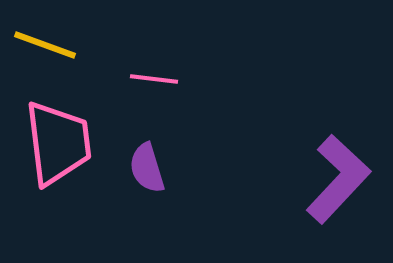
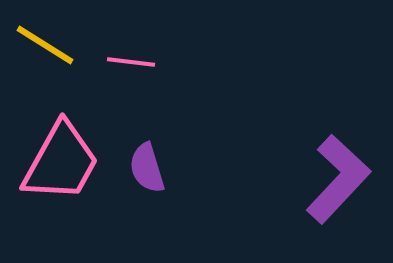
yellow line: rotated 12 degrees clockwise
pink line: moved 23 px left, 17 px up
pink trapezoid: moved 3 px right, 19 px down; rotated 36 degrees clockwise
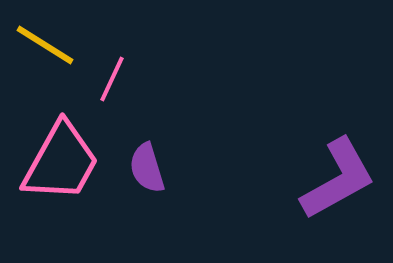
pink line: moved 19 px left, 17 px down; rotated 72 degrees counterclockwise
purple L-shape: rotated 18 degrees clockwise
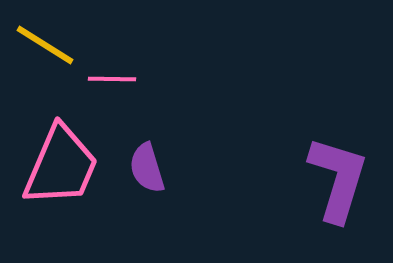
pink line: rotated 66 degrees clockwise
pink trapezoid: moved 4 px down; rotated 6 degrees counterclockwise
purple L-shape: rotated 44 degrees counterclockwise
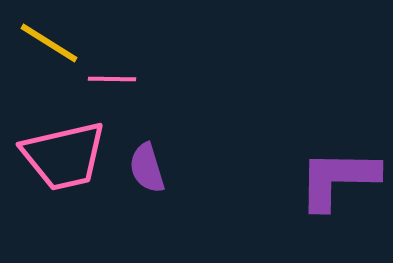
yellow line: moved 4 px right, 2 px up
pink trapezoid: moved 3 px right, 10 px up; rotated 54 degrees clockwise
purple L-shape: rotated 106 degrees counterclockwise
